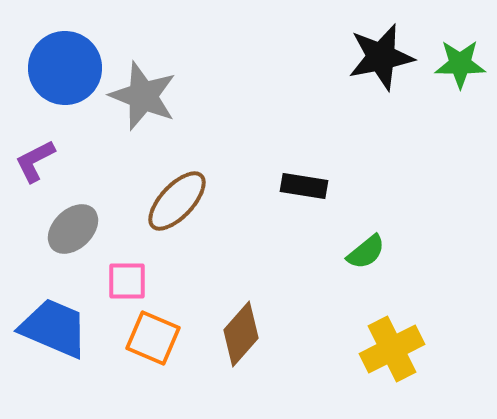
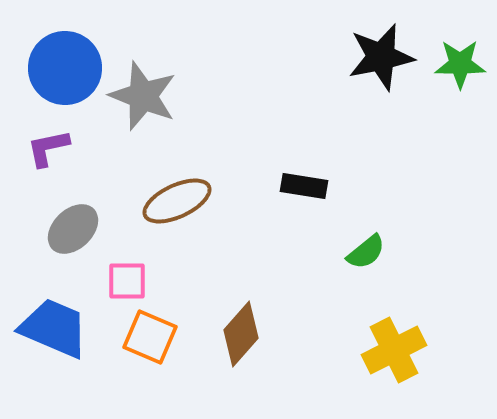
purple L-shape: moved 13 px right, 13 px up; rotated 15 degrees clockwise
brown ellipse: rotated 22 degrees clockwise
orange square: moved 3 px left, 1 px up
yellow cross: moved 2 px right, 1 px down
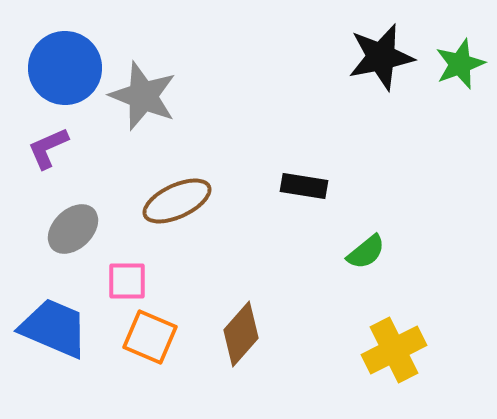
green star: rotated 21 degrees counterclockwise
purple L-shape: rotated 12 degrees counterclockwise
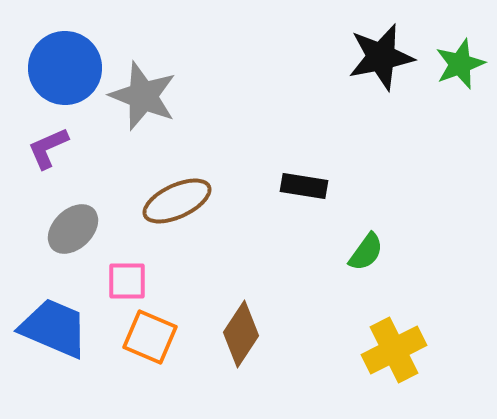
green semicircle: rotated 15 degrees counterclockwise
brown diamond: rotated 8 degrees counterclockwise
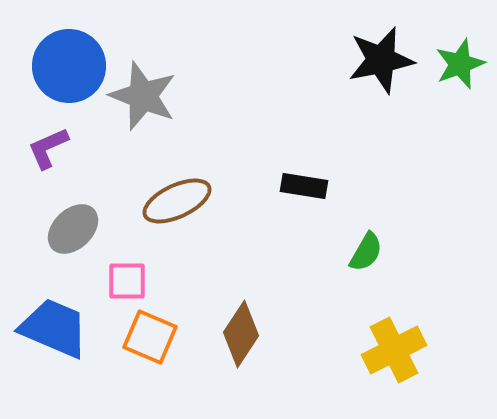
black star: moved 3 px down
blue circle: moved 4 px right, 2 px up
green semicircle: rotated 6 degrees counterclockwise
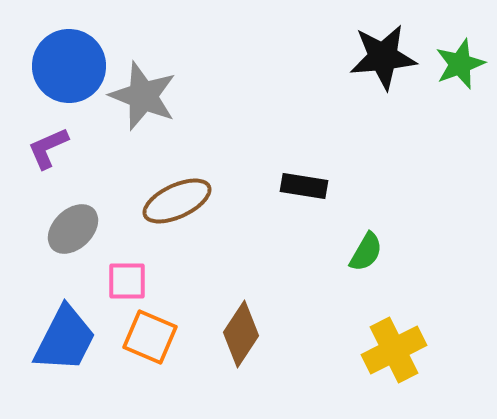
black star: moved 2 px right, 3 px up; rotated 6 degrees clockwise
blue trapezoid: moved 11 px right, 11 px down; rotated 94 degrees clockwise
